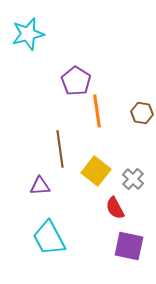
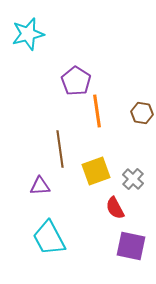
yellow square: rotated 32 degrees clockwise
purple square: moved 2 px right
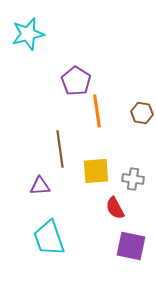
yellow square: rotated 16 degrees clockwise
gray cross: rotated 35 degrees counterclockwise
cyan trapezoid: rotated 9 degrees clockwise
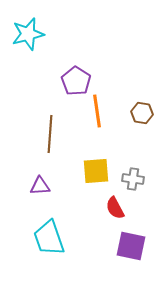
brown line: moved 10 px left, 15 px up; rotated 12 degrees clockwise
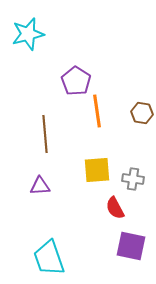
brown line: moved 5 px left; rotated 9 degrees counterclockwise
yellow square: moved 1 px right, 1 px up
cyan trapezoid: moved 20 px down
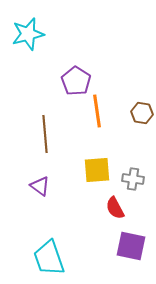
purple triangle: rotated 40 degrees clockwise
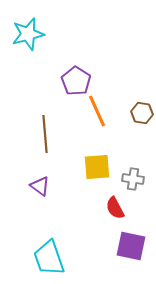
orange line: rotated 16 degrees counterclockwise
yellow square: moved 3 px up
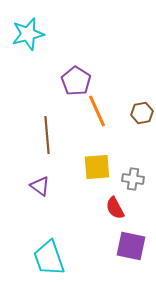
brown hexagon: rotated 20 degrees counterclockwise
brown line: moved 2 px right, 1 px down
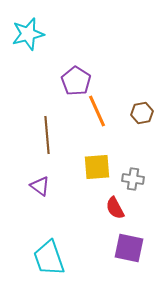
purple square: moved 2 px left, 2 px down
